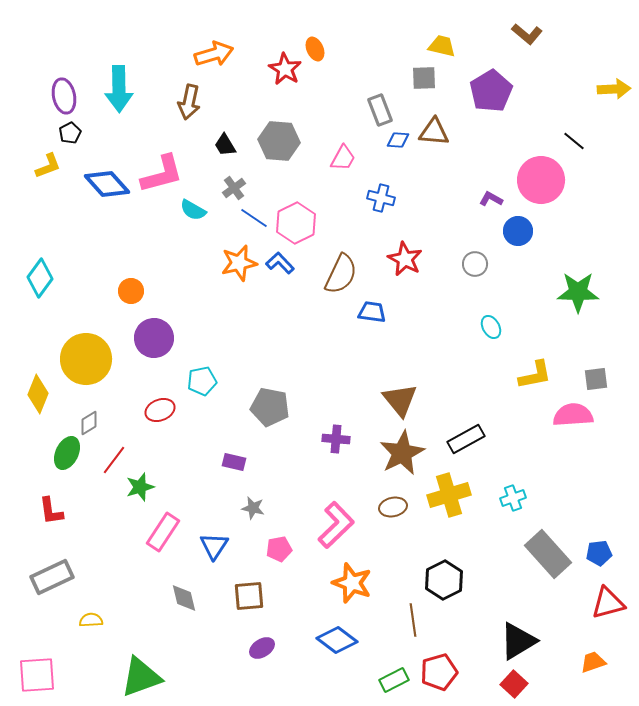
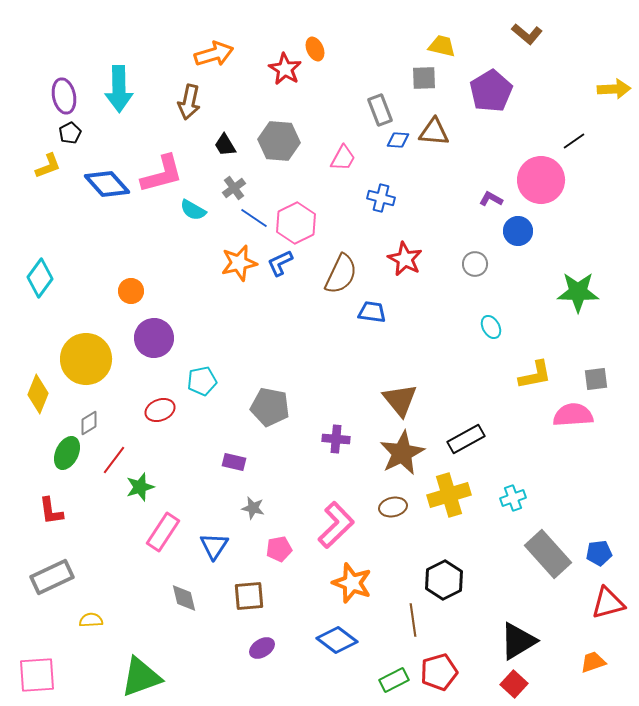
black line at (574, 141): rotated 75 degrees counterclockwise
blue L-shape at (280, 263): rotated 72 degrees counterclockwise
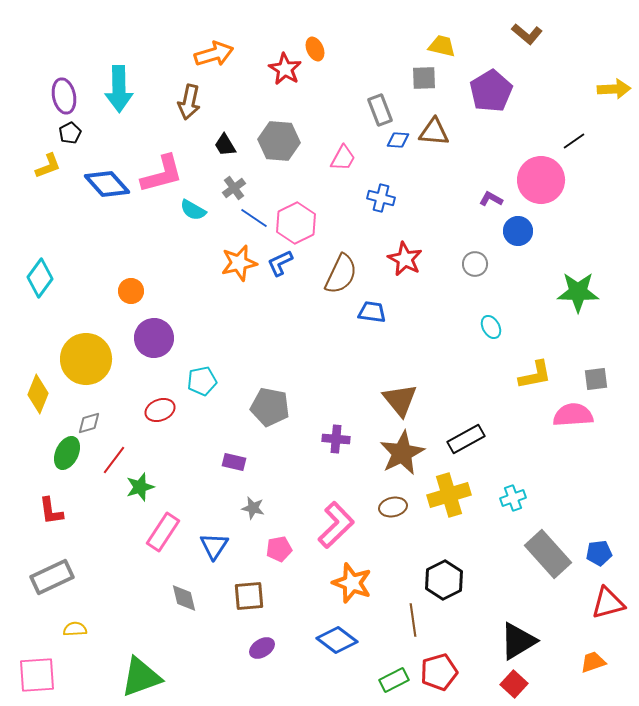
gray diamond at (89, 423): rotated 15 degrees clockwise
yellow semicircle at (91, 620): moved 16 px left, 9 px down
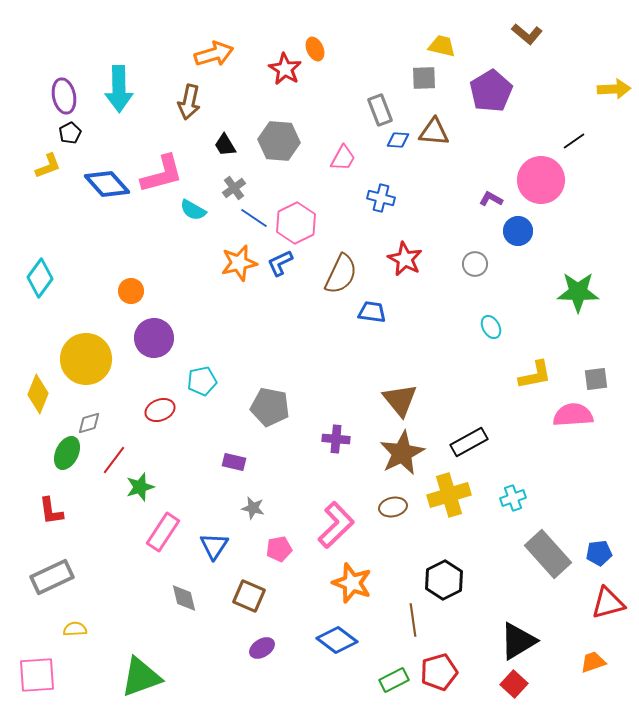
black rectangle at (466, 439): moved 3 px right, 3 px down
brown square at (249, 596): rotated 28 degrees clockwise
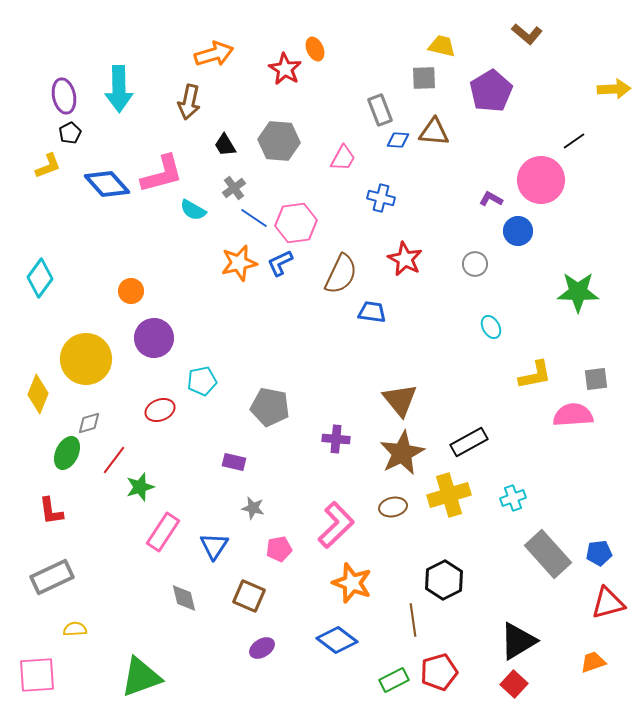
pink hexagon at (296, 223): rotated 18 degrees clockwise
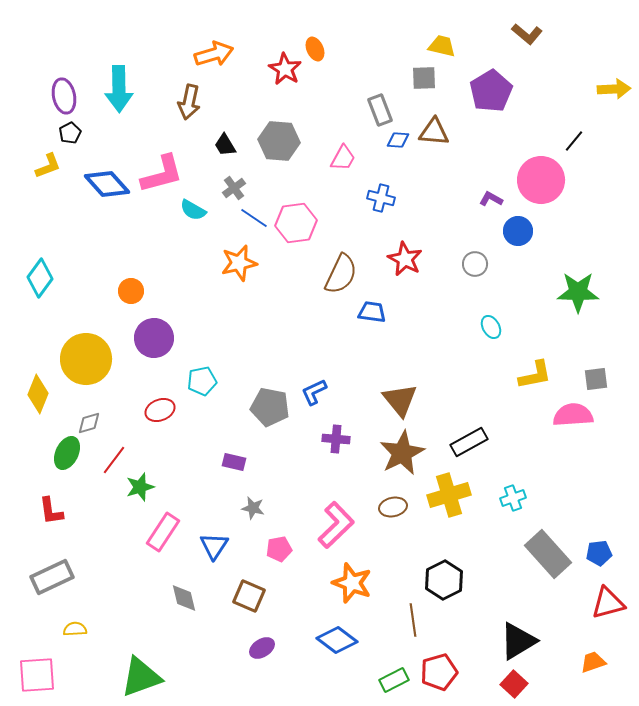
black line at (574, 141): rotated 15 degrees counterclockwise
blue L-shape at (280, 263): moved 34 px right, 129 px down
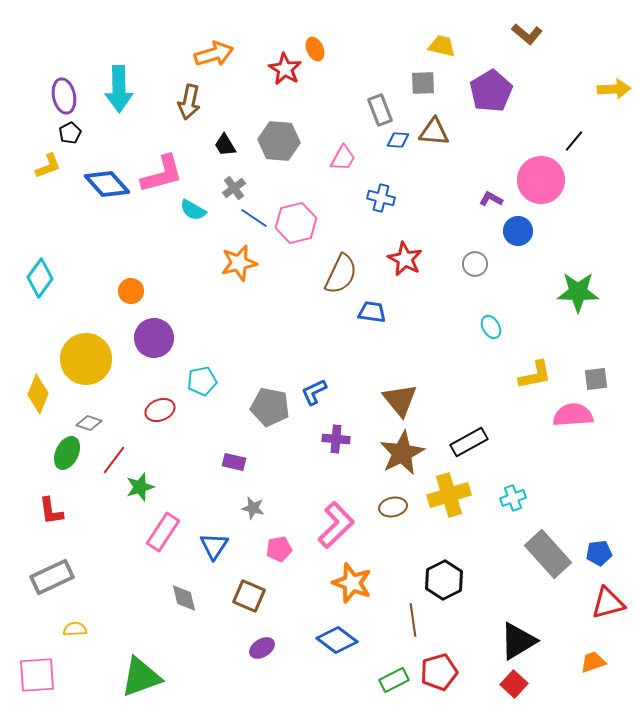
gray square at (424, 78): moved 1 px left, 5 px down
pink hexagon at (296, 223): rotated 6 degrees counterclockwise
gray diamond at (89, 423): rotated 35 degrees clockwise
